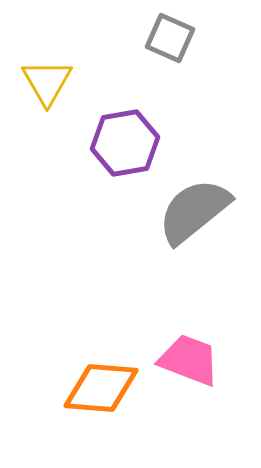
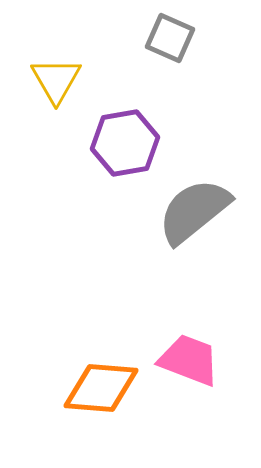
yellow triangle: moved 9 px right, 2 px up
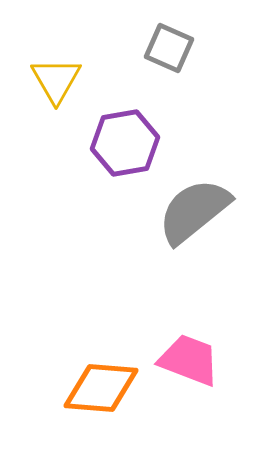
gray square: moved 1 px left, 10 px down
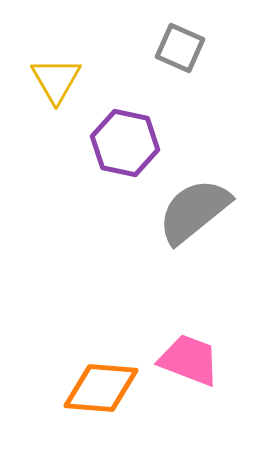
gray square: moved 11 px right
purple hexagon: rotated 22 degrees clockwise
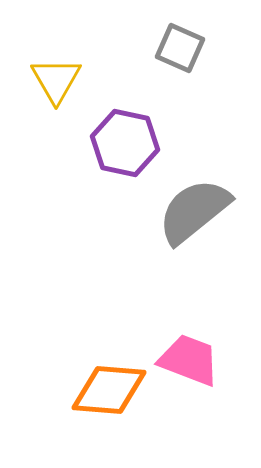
orange diamond: moved 8 px right, 2 px down
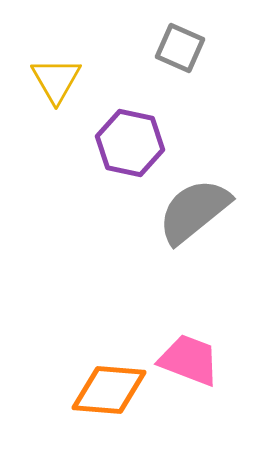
purple hexagon: moved 5 px right
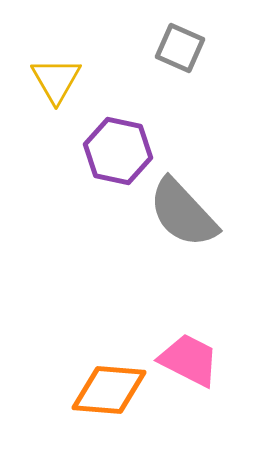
purple hexagon: moved 12 px left, 8 px down
gray semicircle: moved 11 px left, 2 px down; rotated 94 degrees counterclockwise
pink trapezoid: rotated 6 degrees clockwise
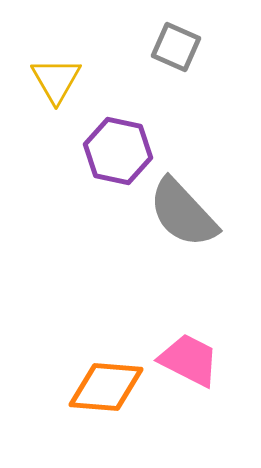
gray square: moved 4 px left, 1 px up
orange diamond: moved 3 px left, 3 px up
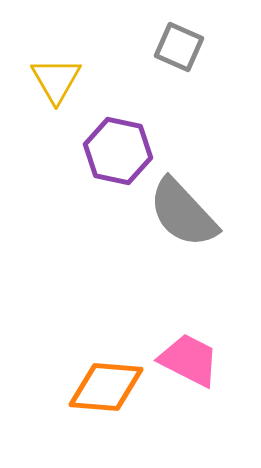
gray square: moved 3 px right
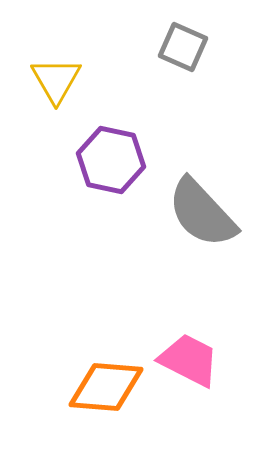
gray square: moved 4 px right
purple hexagon: moved 7 px left, 9 px down
gray semicircle: moved 19 px right
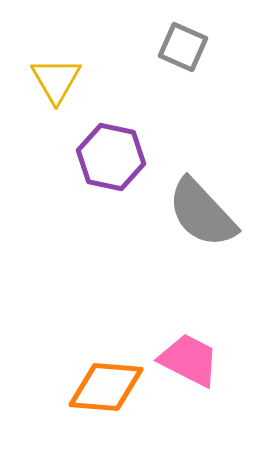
purple hexagon: moved 3 px up
